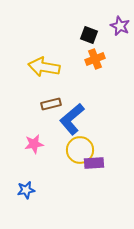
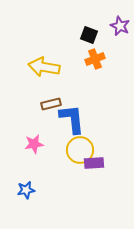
blue L-shape: rotated 124 degrees clockwise
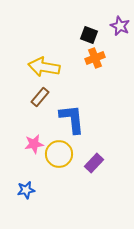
orange cross: moved 1 px up
brown rectangle: moved 11 px left, 7 px up; rotated 36 degrees counterclockwise
yellow circle: moved 21 px left, 4 px down
purple rectangle: rotated 42 degrees counterclockwise
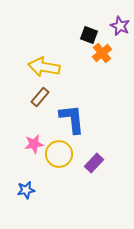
orange cross: moved 7 px right, 5 px up; rotated 18 degrees counterclockwise
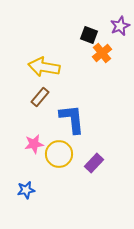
purple star: rotated 24 degrees clockwise
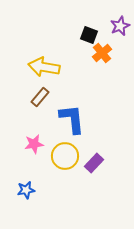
yellow circle: moved 6 px right, 2 px down
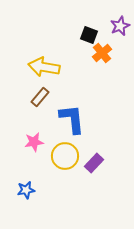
pink star: moved 2 px up
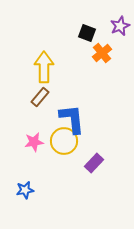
black square: moved 2 px left, 2 px up
yellow arrow: rotated 80 degrees clockwise
yellow circle: moved 1 px left, 15 px up
blue star: moved 1 px left
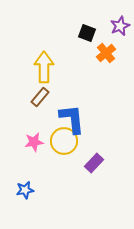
orange cross: moved 4 px right
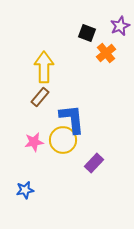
yellow circle: moved 1 px left, 1 px up
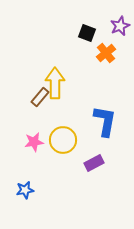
yellow arrow: moved 11 px right, 16 px down
blue L-shape: moved 33 px right, 2 px down; rotated 16 degrees clockwise
purple rectangle: rotated 18 degrees clockwise
